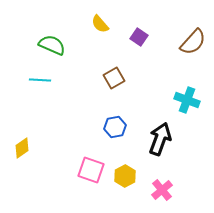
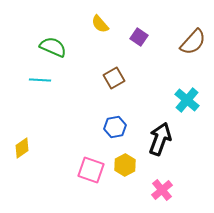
green semicircle: moved 1 px right, 2 px down
cyan cross: rotated 20 degrees clockwise
yellow hexagon: moved 11 px up
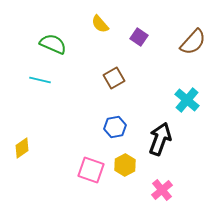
green semicircle: moved 3 px up
cyan line: rotated 10 degrees clockwise
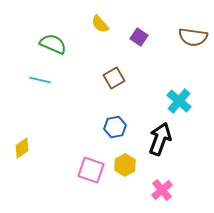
brown semicircle: moved 5 px up; rotated 56 degrees clockwise
cyan cross: moved 8 px left, 1 px down
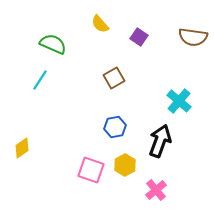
cyan line: rotated 70 degrees counterclockwise
black arrow: moved 2 px down
pink cross: moved 6 px left
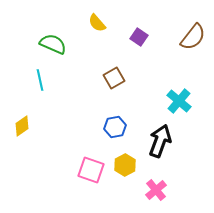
yellow semicircle: moved 3 px left, 1 px up
brown semicircle: rotated 60 degrees counterclockwise
cyan line: rotated 45 degrees counterclockwise
yellow diamond: moved 22 px up
